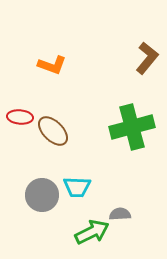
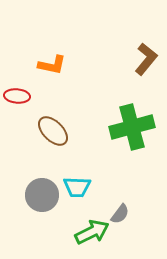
brown L-shape: moved 1 px left, 1 px down
orange L-shape: rotated 8 degrees counterclockwise
red ellipse: moved 3 px left, 21 px up
gray semicircle: rotated 130 degrees clockwise
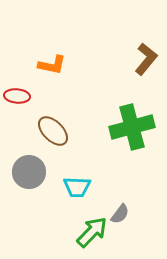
gray circle: moved 13 px left, 23 px up
green arrow: rotated 20 degrees counterclockwise
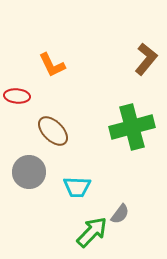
orange L-shape: rotated 52 degrees clockwise
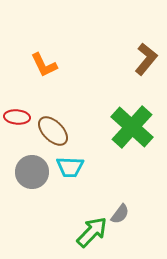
orange L-shape: moved 8 px left
red ellipse: moved 21 px down
green cross: rotated 33 degrees counterclockwise
gray circle: moved 3 px right
cyan trapezoid: moved 7 px left, 20 px up
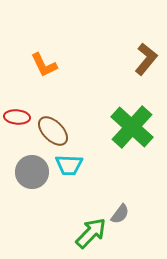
cyan trapezoid: moved 1 px left, 2 px up
green arrow: moved 1 px left, 1 px down
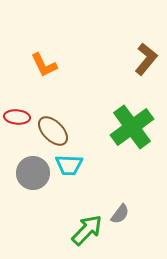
green cross: rotated 12 degrees clockwise
gray circle: moved 1 px right, 1 px down
green arrow: moved 4 px left, 3 px up
